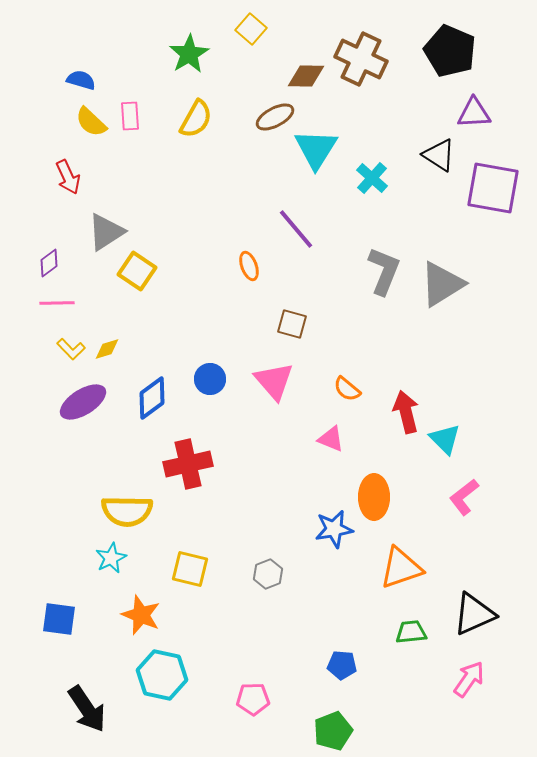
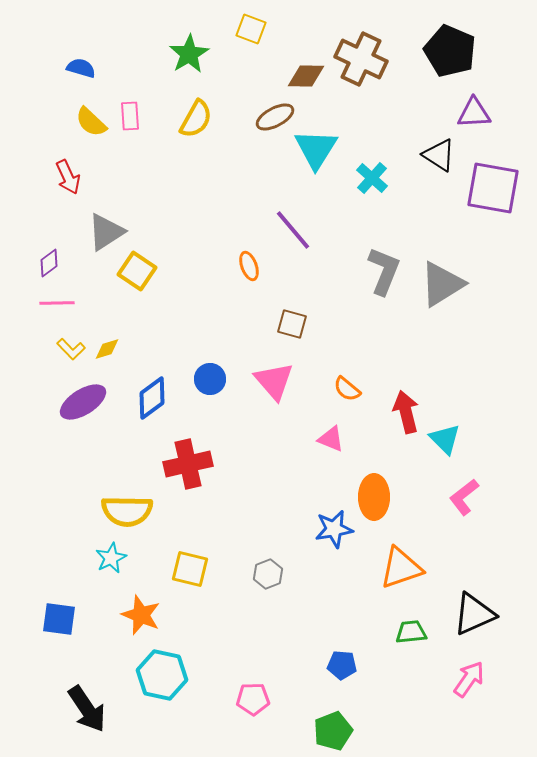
yellow square at (251, 29): rotated 20 degrees counterclockwise
blue semicircle at (81, 80): moved 12 px up
purple line at (296, 229): moved 3 px left, 1 px down
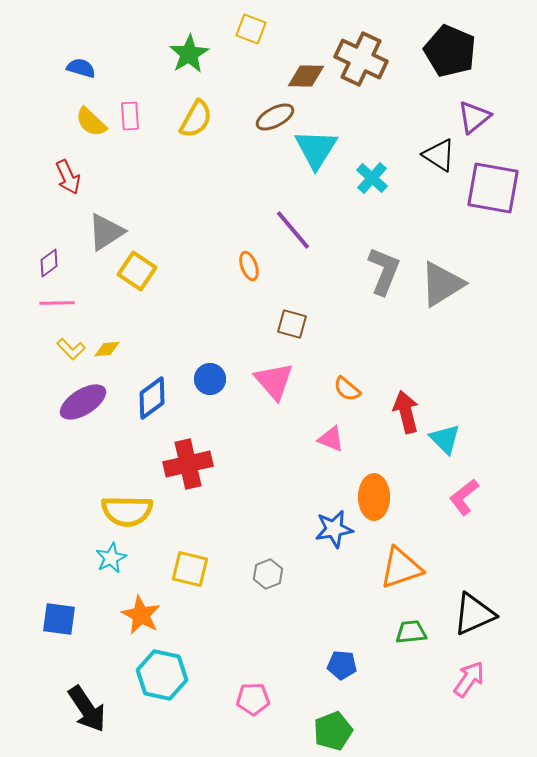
purple triangle at (474, 113): moved 4 px down; rotated 36 degrees counterclockwise
yellow diamond at (107, 349): rotated 12 degrees clockwise
orange star at (141, 615): rotated 6 degrees clockwise
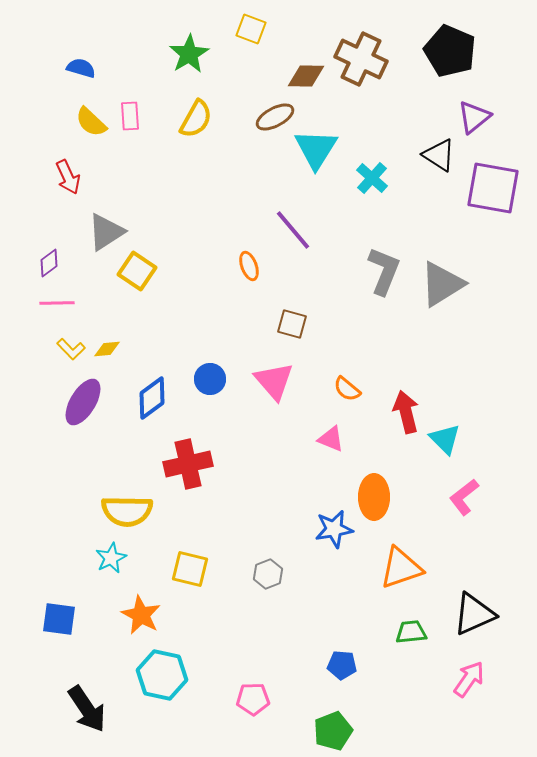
purple ellipse at (83, 402): rotated 27 degrees counterclockwise
